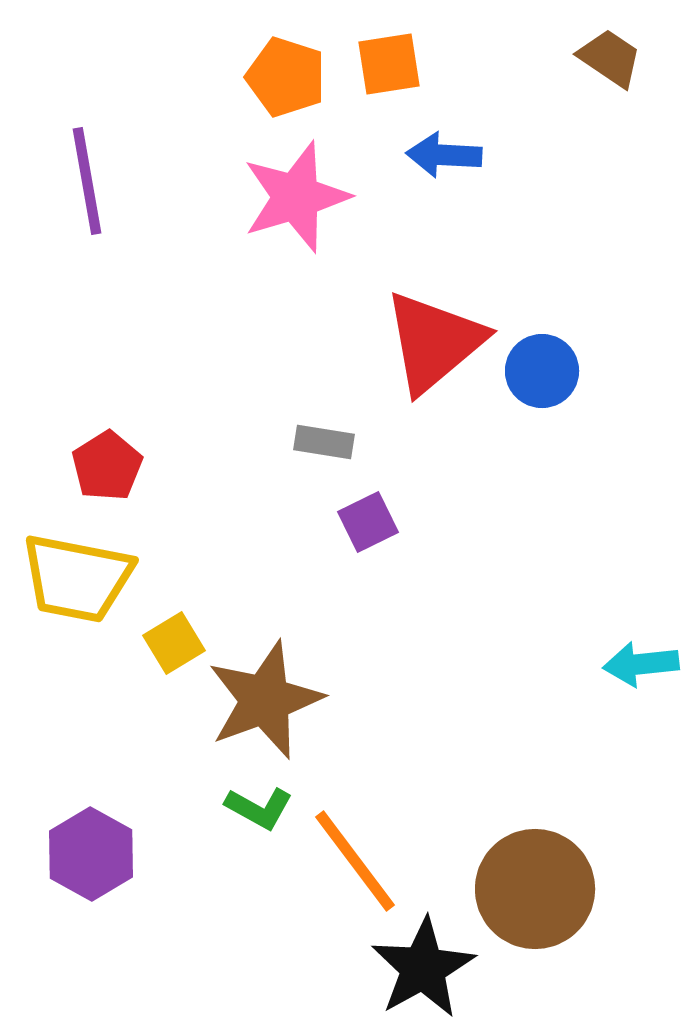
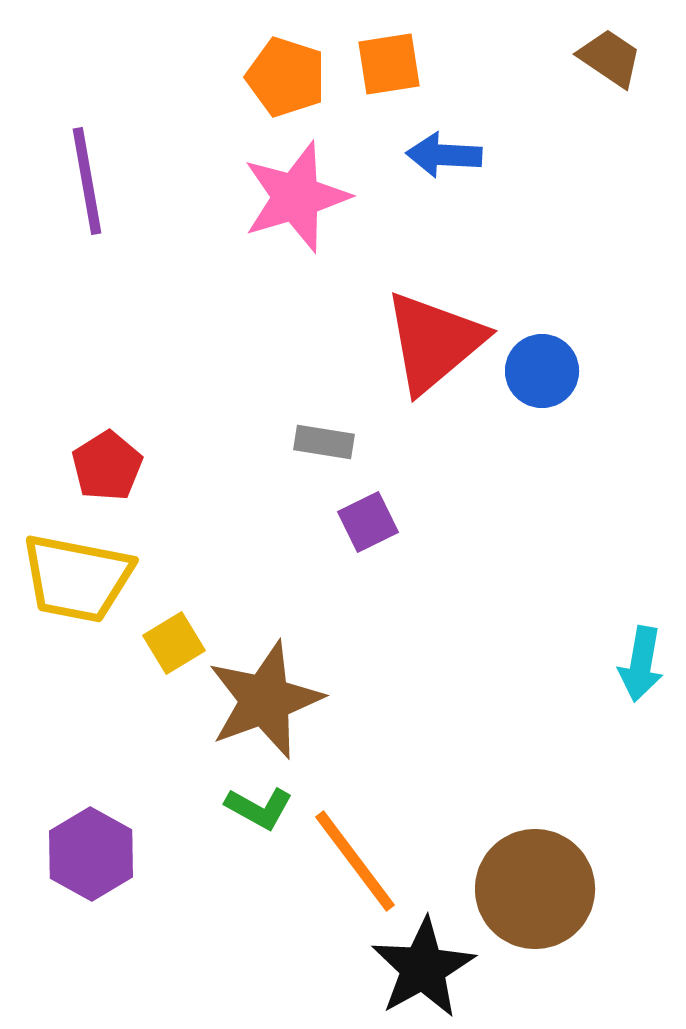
cyan arrow: rotated 74 degrees counterclockwise
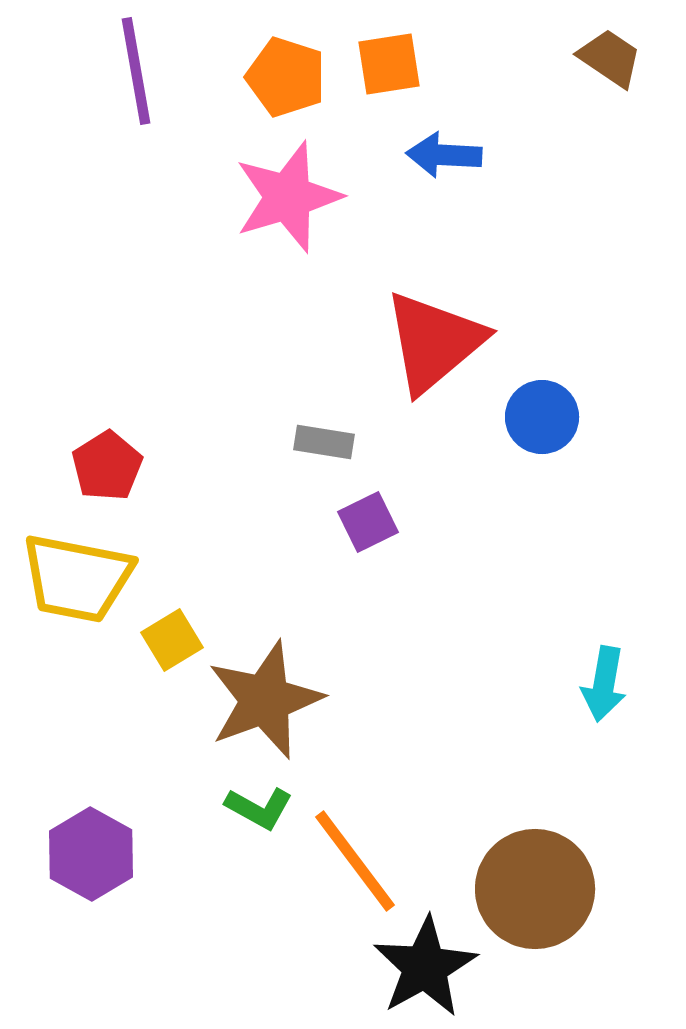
purple line: moved 49 px right, 110 px up
pink star: moved 8 px left
blue circle: moved 46 px down
yellow square: moved 2 px left, 3 px up
cyan arrow: moved 37 px left, 20 px down
black star: moved 2 px right, 1 px up
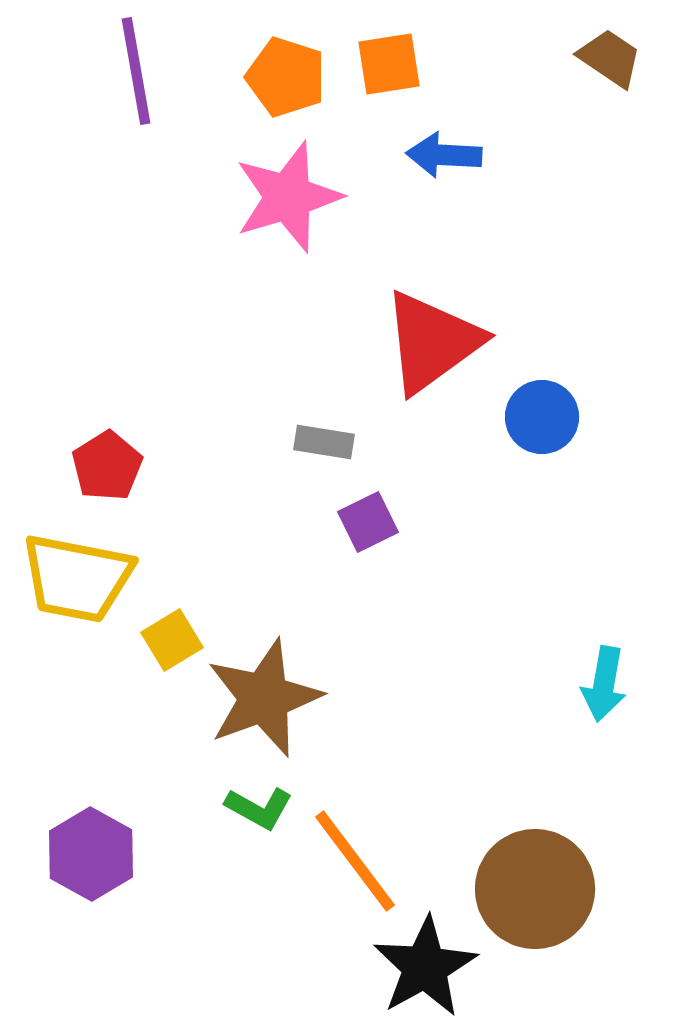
red triangle: moved 2 px left; rotated 4 degrees clockwise
brown star: moved 1 px left, 2 px up
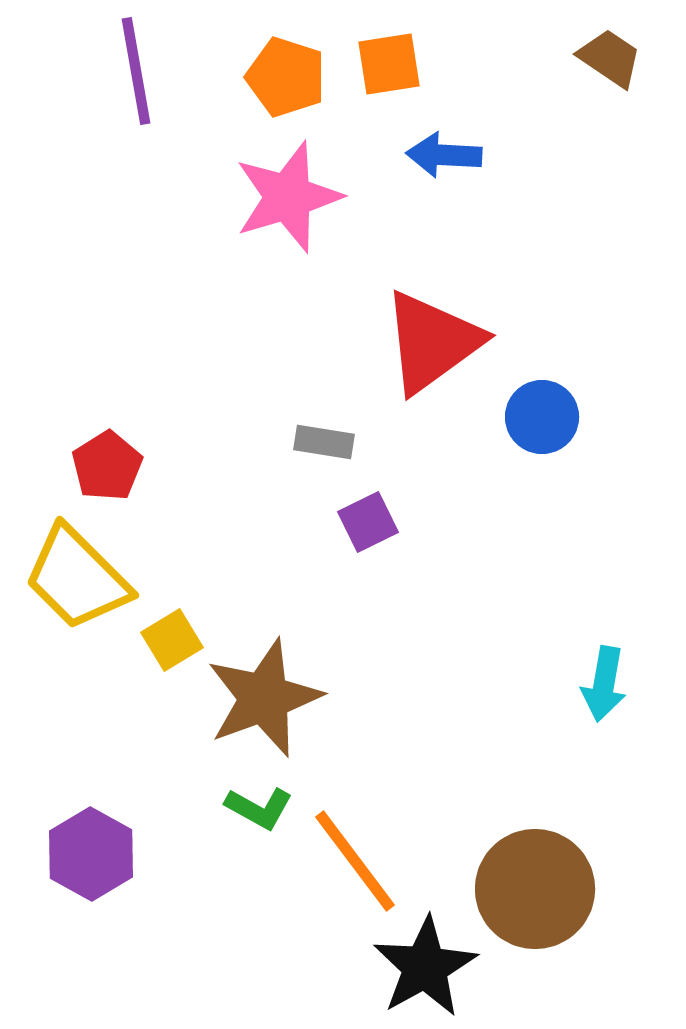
yellow trapezoid: rotated 34 degrees clockwise
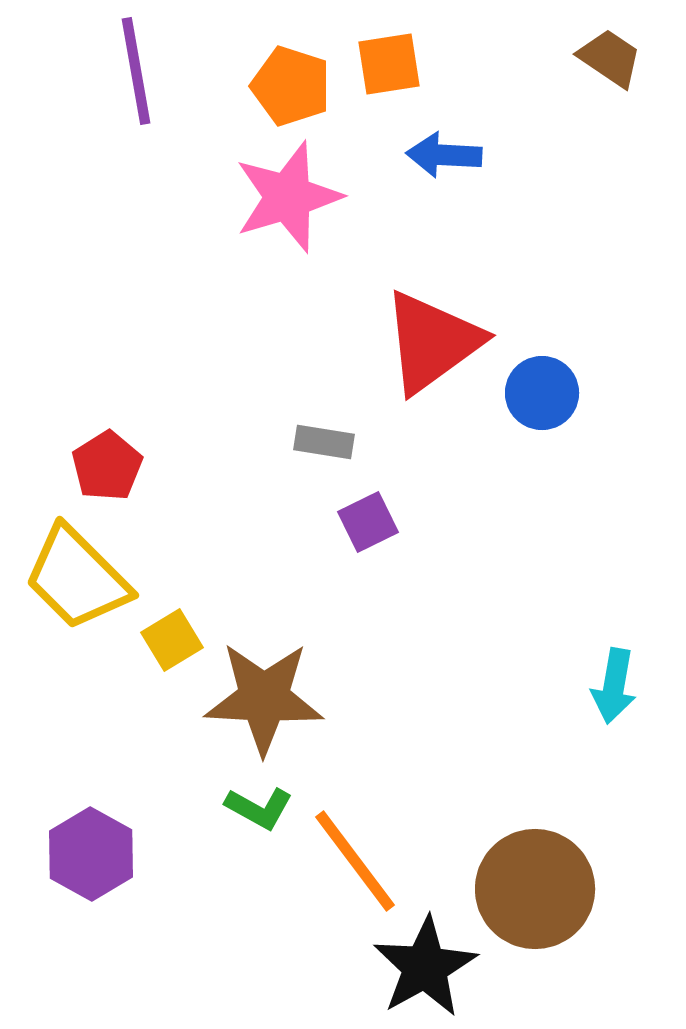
orange pentagon: moved 5 px right, 9 px down
blue circle: moved 24 px up
cyan arrow: moved 10 px right, 2 px down
brown star: rotated 23 degrees clockwise
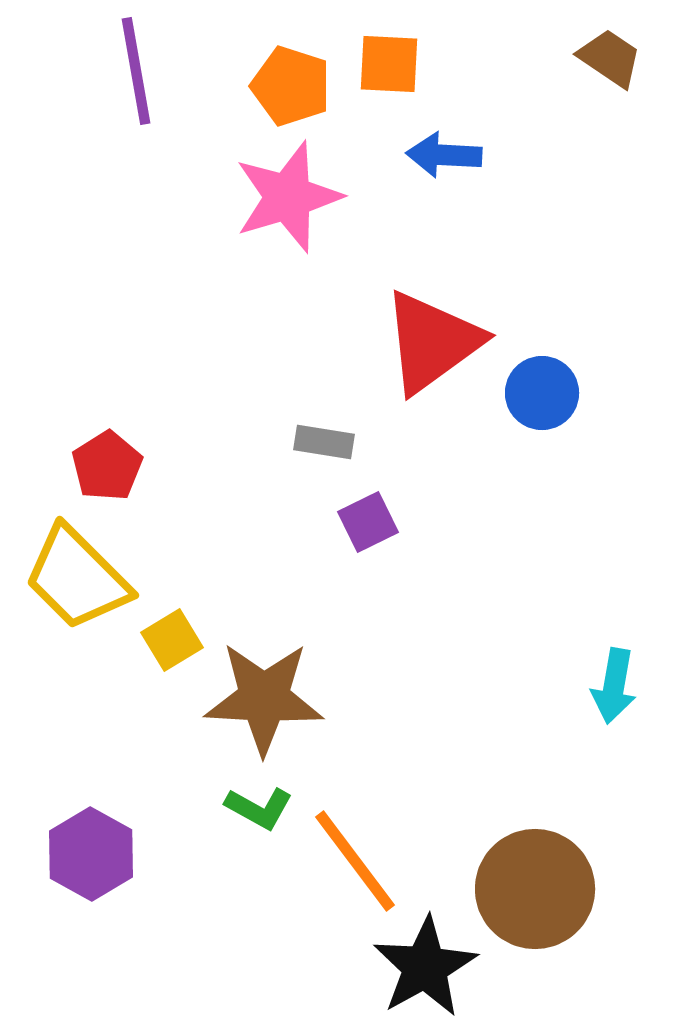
orange square: rotated 12 degrees clockwise
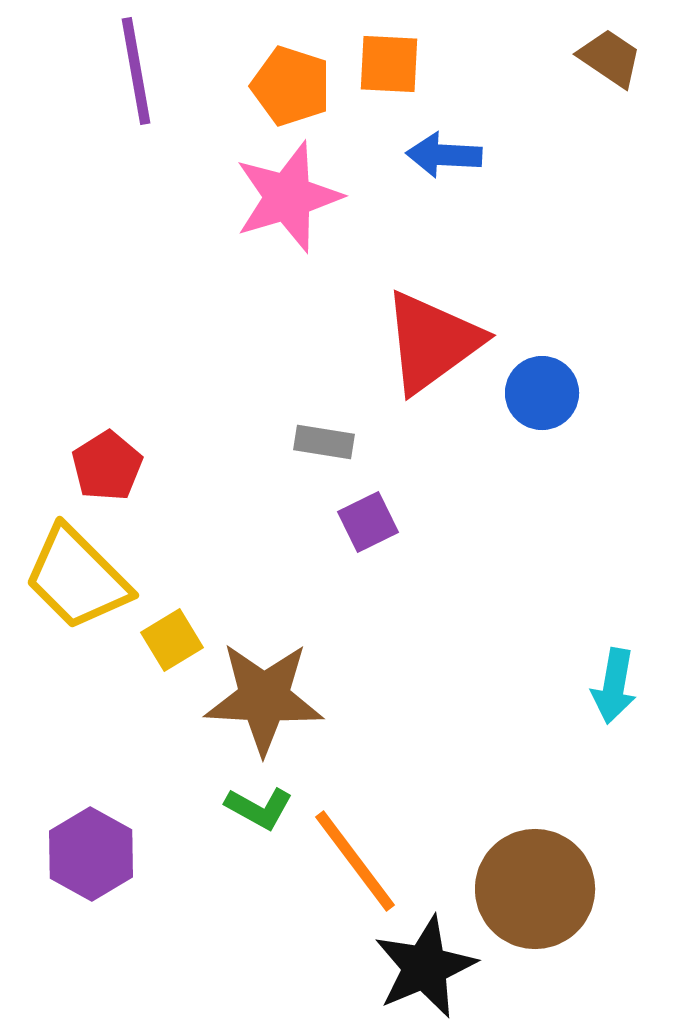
black star: rotated 6 degrees clockwise
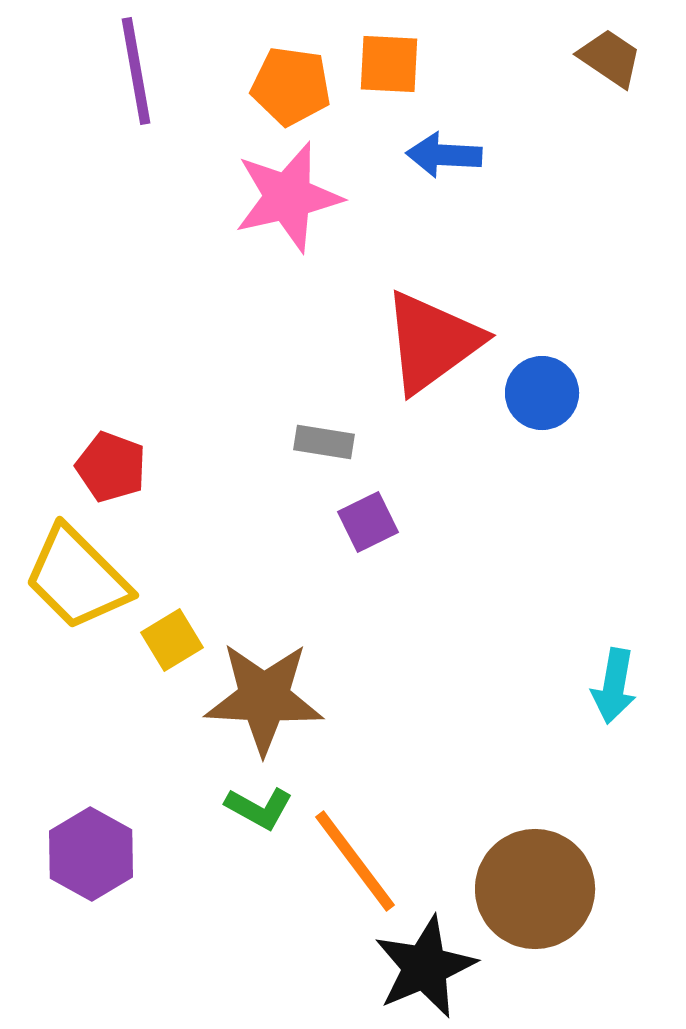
orange pentagon: rotated 10 degrees counterclockwise
pink star: rotated 4 degrees clockwise
red pentagon: moved 4 px right, 1 px down; rotated 20 degrees counterclockwise
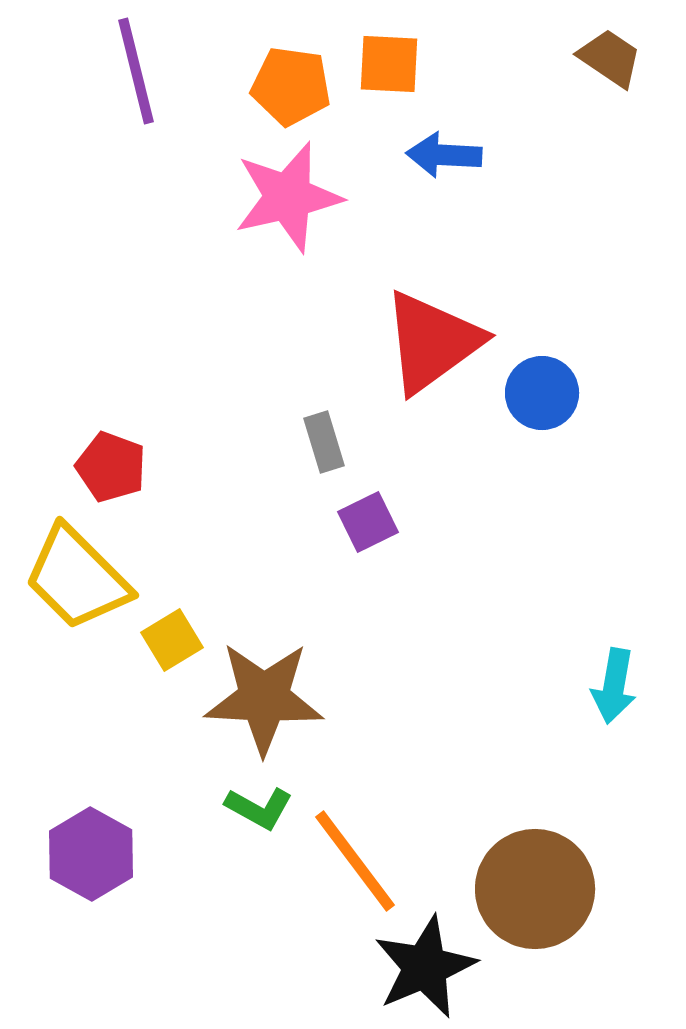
purple line: rotated 4 degrees counterclockwise
gray rectangle: rotated 64 degrees clockwise
